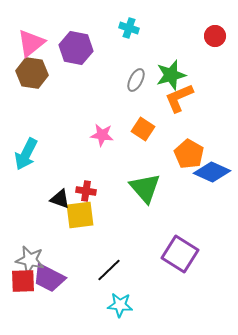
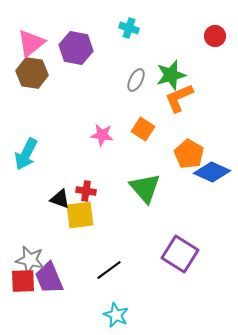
black line: rotated 8 degrees clockwise
purple trapezoid: rotated 40 degrees clockwise
cyan star: moved 4 px left, 10 px down; rotated 20 degrees clockwise
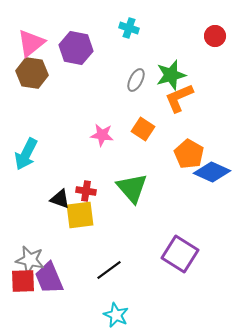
green triangle: moved 13 px left
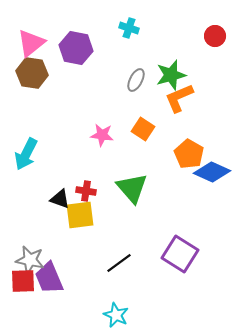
black line: moved 10 px right, 7 px up
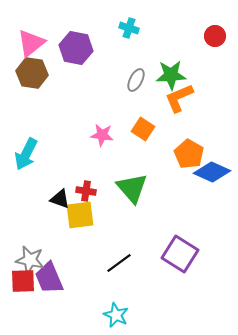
green star: rotated 12 degrees clockwise
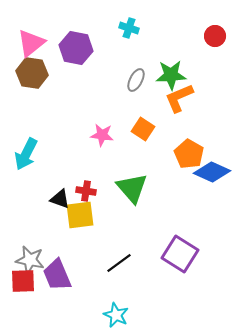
purple trapezoid: moved 8 px right, 3 px up
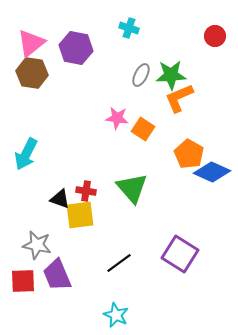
gray ellipse: moved 5 px right, 5 px up
pink star: moved 15 px right, 17 px up
gray star: moved 7 px right, 15 px up
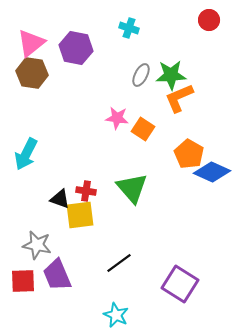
red circle: moved 6 px left, 16 px up
purple square: moved 30 px down
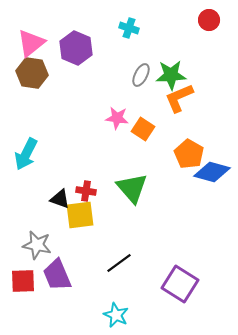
purple hexagon: rotated 12 degrees clockwise
blue diamond: rotated 9 degrees counterclockwise
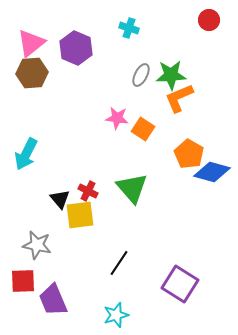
brown hexagon: rotated 12 degrees counterclockwise
red cross: moved 2 px right; rotated 18 degrees clockwise
black triangle: rotated 30 degrees clockwise
black line: rotated 20 degrees counterclockwise
purple trapezoid: moved 4 px left, 25 px down
cyan star: rotated 30 degrees clockwise
